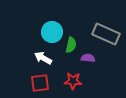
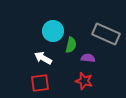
cyan circle: moved 1 px right, 1 px up
red star: moved 11 px right; rotated 12 degrees clockwise
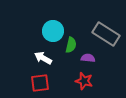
gray rectangle: rotated 8 degrees clockwise
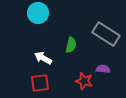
cyan circle: moved 15 px left, 18 px up
purple semicircle: moved 15 px right, 11 px down
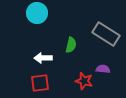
cyan circle: moved 1 px left
white arrow: rotated 30 degrees counterclockwise
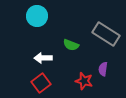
cyan circle: moved 3 px down
green semicircle: rotated 98 degrees clockwise
purple semicircle: rotated 88 degrees counterclockwise
red square: moved 1 px right; rotated 30 degrees counterclockwise
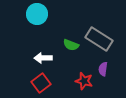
cyan circle: moved 2 px up
gray rectangle: moved 7 px left, 5 px down
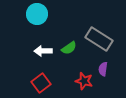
green semicircle: moved 2 px left, 3 px down; rotated 56 degrees counterclockwise
white arrow: moved 7 px up
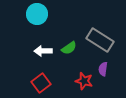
gray rectangle: moved 1 px right, 1 px down
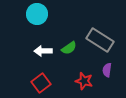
purple semicircle: moved 4 px right, 1 px down
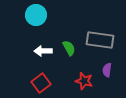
cyan circle: moved 1 px left, 1 px down
gray rectangle: rotated 24 degrees counterclockwise
green semicircle: rotated 84 degrees counterclockwise
